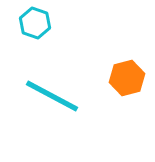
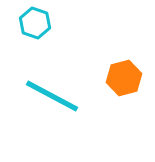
orange hexagon: moved 3 px left
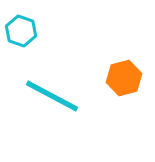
cyan hexagon: moved 14 px left, 8 px down
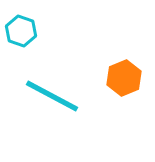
orange hexagon: rotated 8 degrees counterclockwise
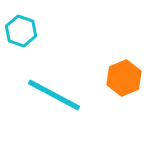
cyan line: moved 2 px right, 1 px up
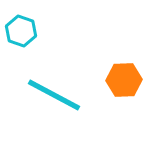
orange hexagon: moved 2 px down; rotated 20 degrees clockwise
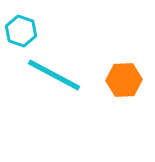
cyan line: moved 20 px up
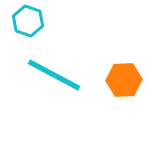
cyan hexagon: moved 7 px right, 10 px up
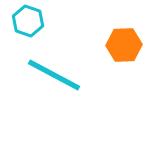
orange hexagon: moved 35 px up
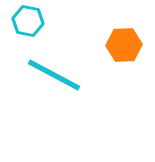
cyan hexagon: rotated 8 degrees counterclockwise
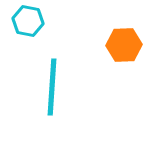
cyan line: moved 2 px left, 12 px down; rotated 66 degrees clockwise
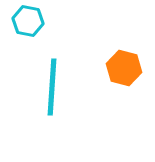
orange hexagon: moved 23 px down; rotated 16 degrees clockwise
